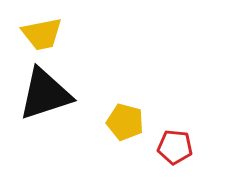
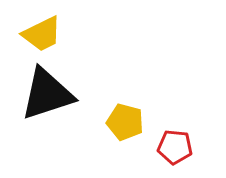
yellow trapezoid: rotated 15 degrees counterclockwise
black triangle: moved 2 px right
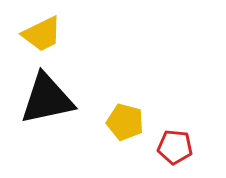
black triangle: moved 5 px down; rotated 6 degrees clockwise
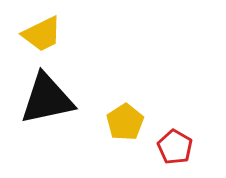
yellow pentagon: rotated 24 degrees clockwise
red pentagon: rotated 24 degrees clockwise
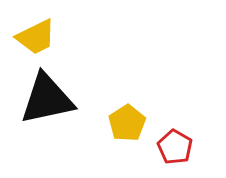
yellow trapezoid: moved 6 px left, 3 px down
yellow pentagon: moved 2 px right, 1 px down
